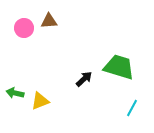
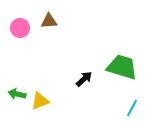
pink circle: moved 4 px left
green trapezoid: moved 3 px right
green arrow: moved 2 px right, 1 px down
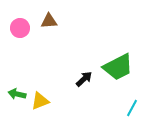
green trapezoid: moved 4 px left; rotated 136 degrees clockwise
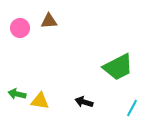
black arrow: moved 23 px down; rotated 120 degrees counterclockwise
yellow triangle: rotated 30 degrees clockwise
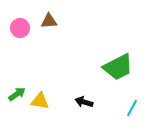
green arrow: rotated 132 degrees clockwise
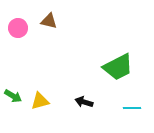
brown triangle: rotated 18 degrees clockwise
pink circle: moved 2 px left
green arrow: moved 4 px left, 2 px down; rotated 66 degrees clockwise
yellow triangle: rotated 24 degrees counterclockwise
cyan line: rotated 60 degrees clockwise
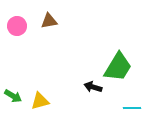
brown triangle: rotated 24 degrees counterclockwise
pink circle: moved 1 px left, 2 px up
green trapezoid: rotated 32 degrees counterclockwise
black arrow: moved 9 px right, 15 px up
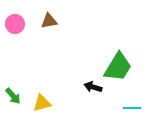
pink circle: moved 2 px left, 2 px up
green arrow: rotated 18 degrees clockwise
yellow triangle: moved 2 px right, 2 px down
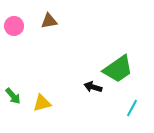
pink circle: moved 1 px left, 2 px down
green trapezoid: moved 2 px down; rotated 24 degrees clockwise
cyan line: rotated 60 degrees counterclockwise
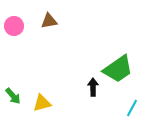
black arrow: rotated 72 degrees clockwise
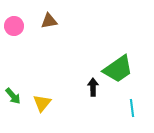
yellow triangle: rotated 36 degrees counterclockwise
cyan line: rotated 36 degrees counterclockwise
